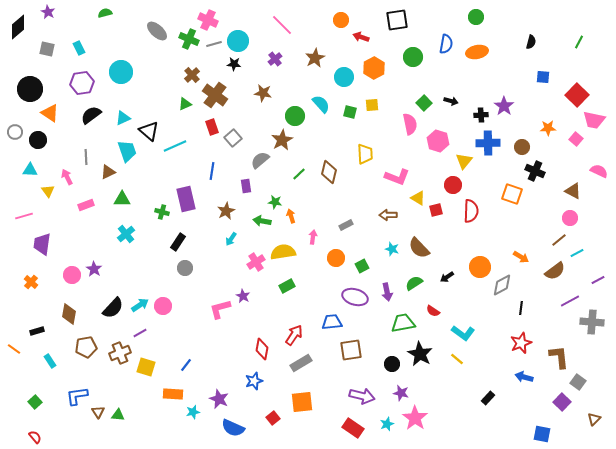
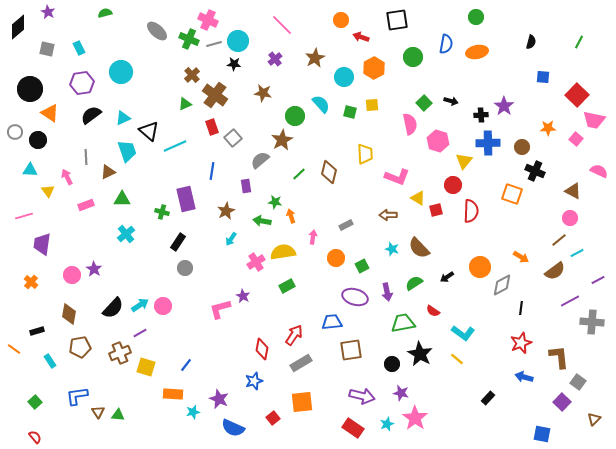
brown pentagon at (86, 347): moved 6 px left
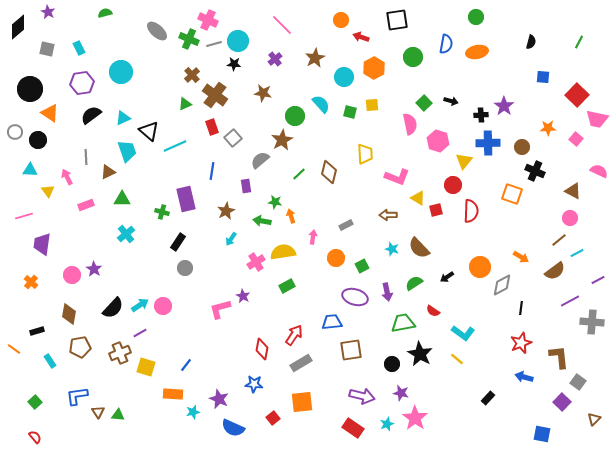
pink trapezoid at (594, 120): moved 3 px right, 1 px up
blue star at (254, 381): moved 3 px down; rotated 24 degrees clockwise
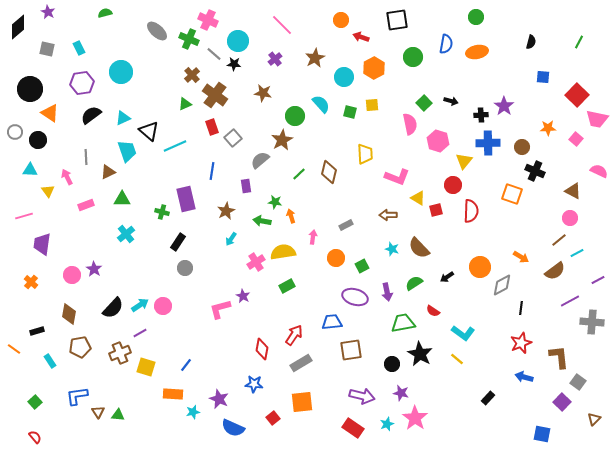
gray line at (214, 44): moved 10 px down; rotated 56 degrees clockwise
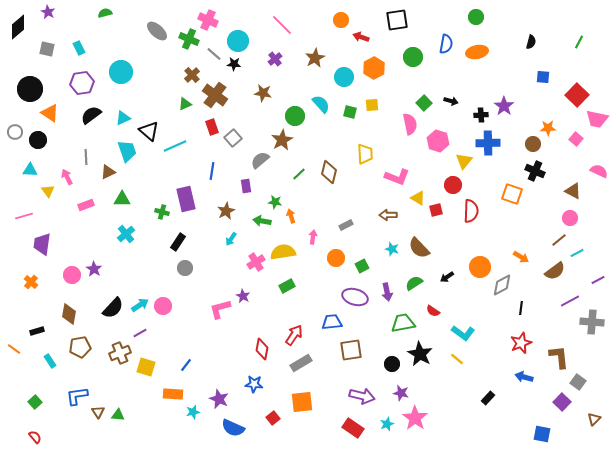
brown circle at (522, 147): moved 11 px right, 3 px up
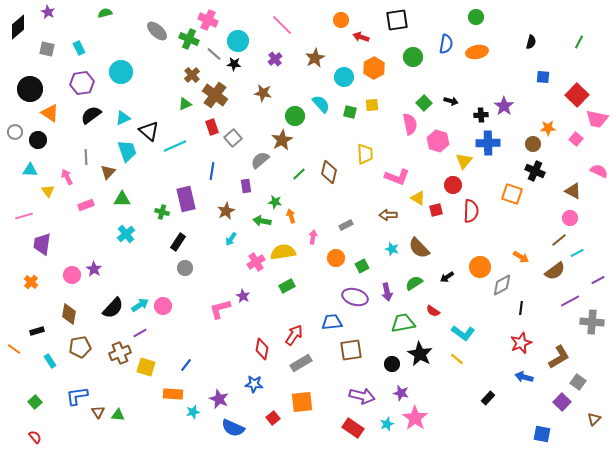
brown triangle at (108, 172): rotated 21 degrees counterclockwise
brown L-shape at (559, 357): rotated 65 degrees clockwise
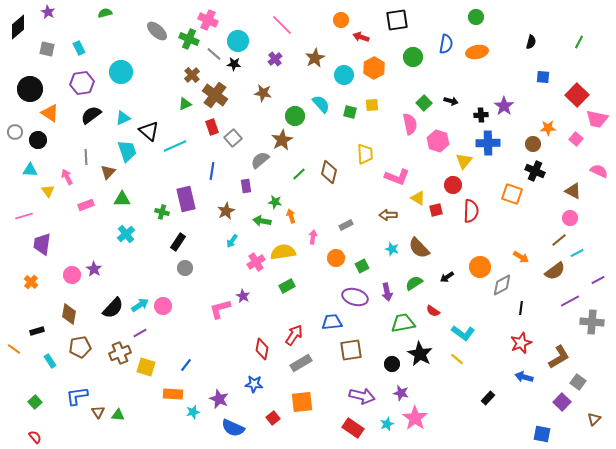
cyan circle at (344, 77): moved 2 px up
cyan arrow at (231, 239): moved 1 px right, 2 px down
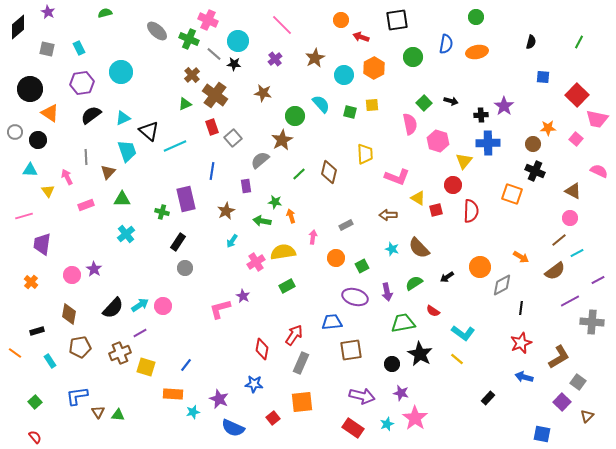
orange line at (14, 349): moved 1 px right, 4 px down
gray rectangle at (301, 363): rotated 35 degrees counterclockwise
brown triangle at (594, 419): moved 7 px left, 3 px up
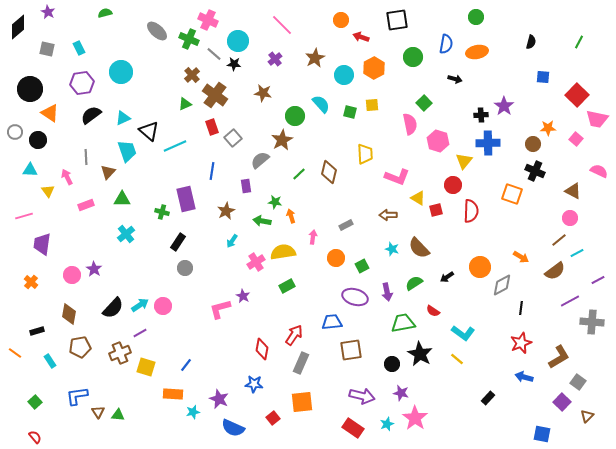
black arrow at (451, 101): moved 4 px right, 22 px up
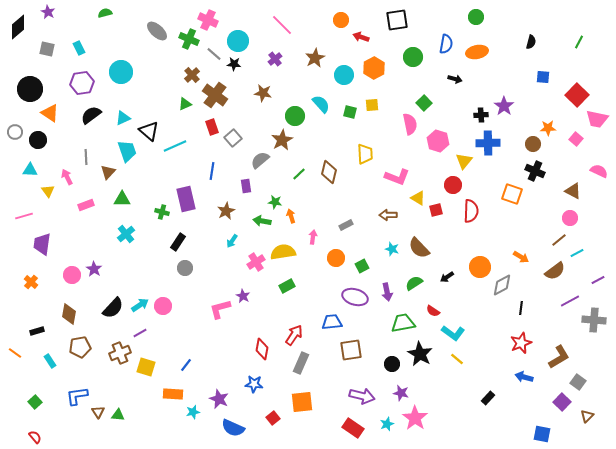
gray cross at (592, 322): moved 2 px right, 2 px up
cyan L-shape at (463, 333): moved 10 px left
